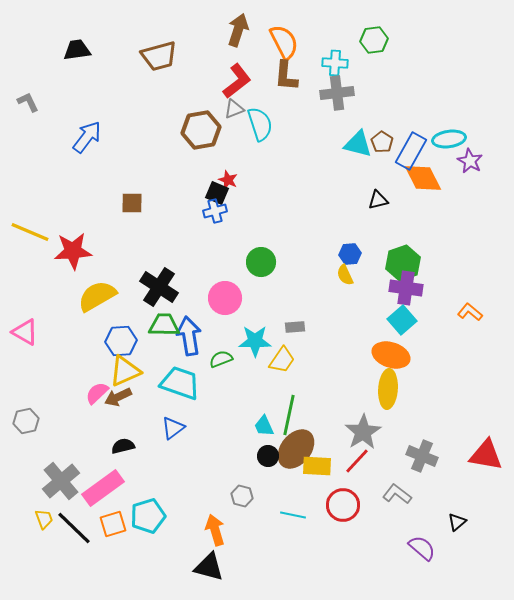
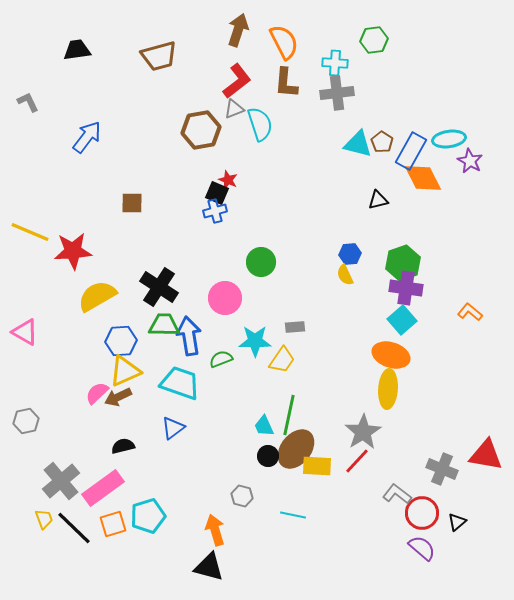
brown L-shape at (286, 76): moved 7 px down
gray cross at (422, 456): moved 20 px right, 13 px down
red circle at (343, 505): moved 79 px right, 8 px down
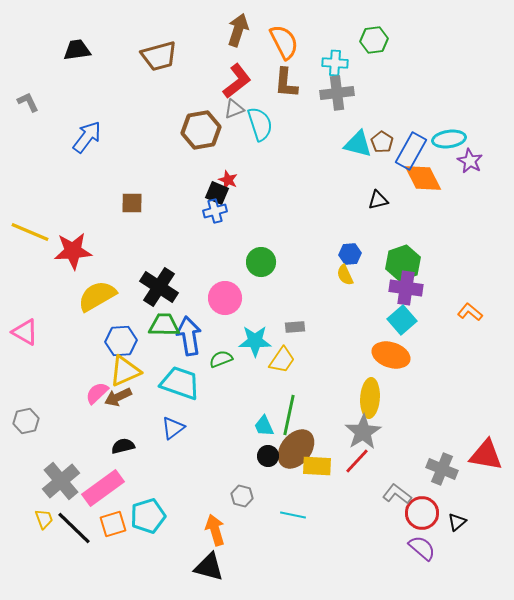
yellow ellipse at (388, 389): moved 18 px left, 9 px down
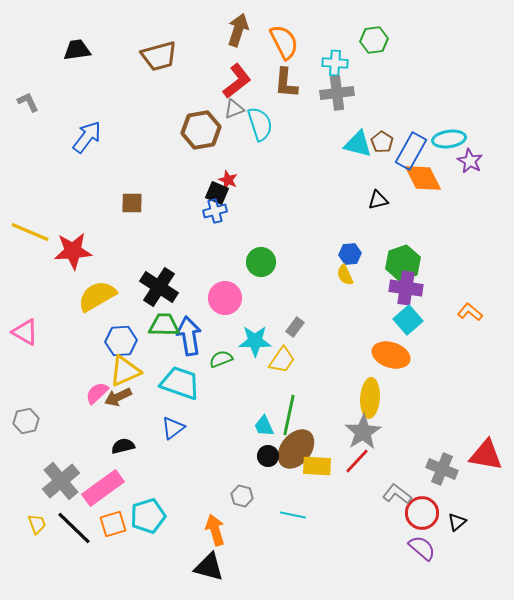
cyan square at (402, 320): moved 6 px right
gray rectangle at (295, 327): rotated 48 degrees counterclockwise
yellow trapezoid at (44, 519): moved 7 px left, 5 px down
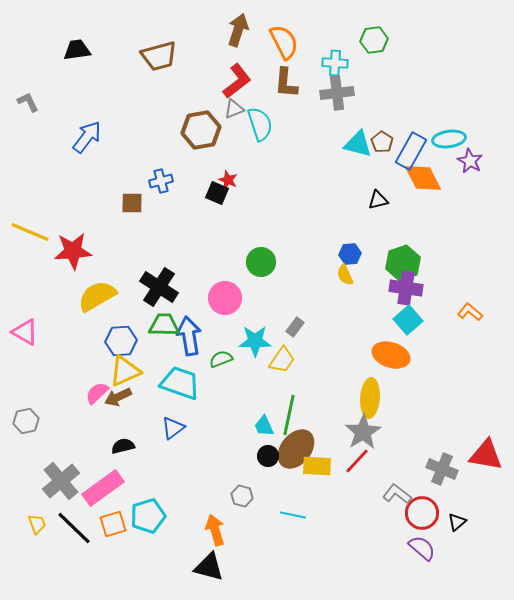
blue cross at (215, 211): moved 54 px left, 30 px up
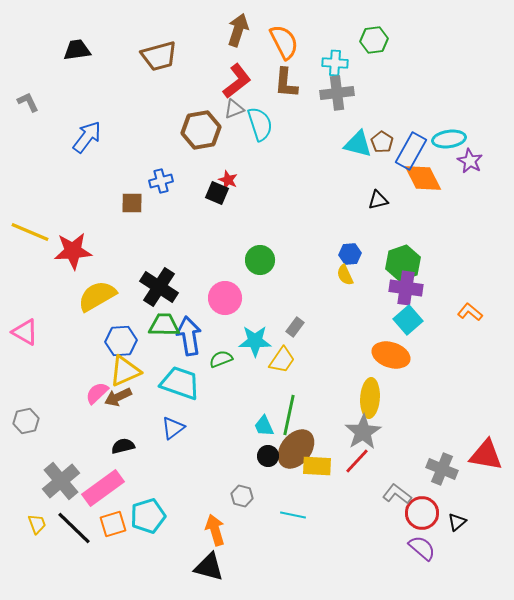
green circle at (261, 262): moved 1 px left, 2 px up
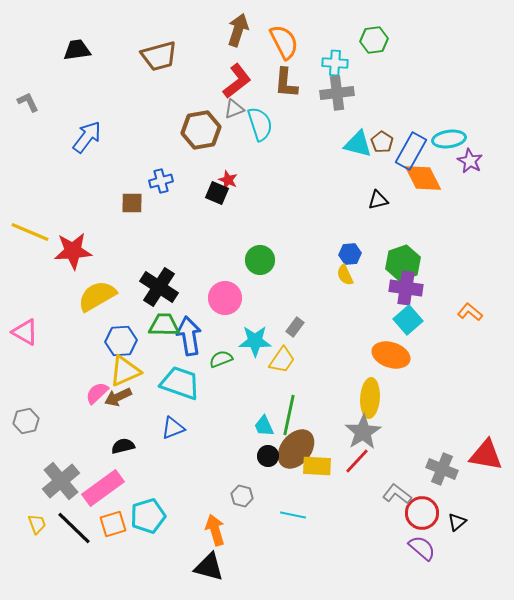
blue triangle at (173, 428): rotated 15 degrees clockwise
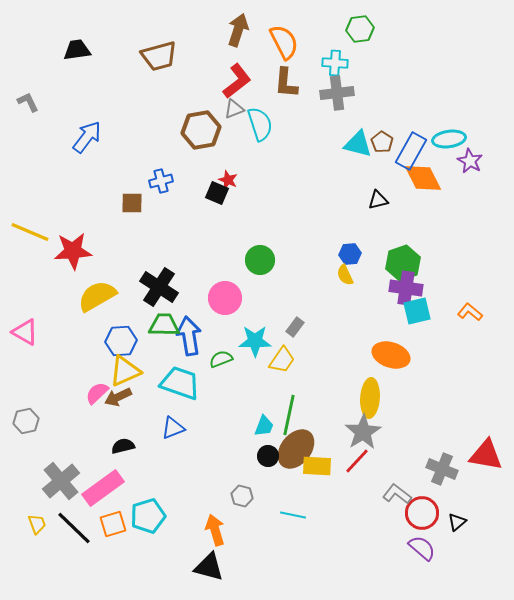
green hexagon at (374, 40): moved 14 px left, 11 px up
cyan square at (408, 320): moved 9 px right, 9 px up; rotated 28 degrees clockwise
cyan trapezoid at (264, 426): rotated 135 degrees counterclockwise
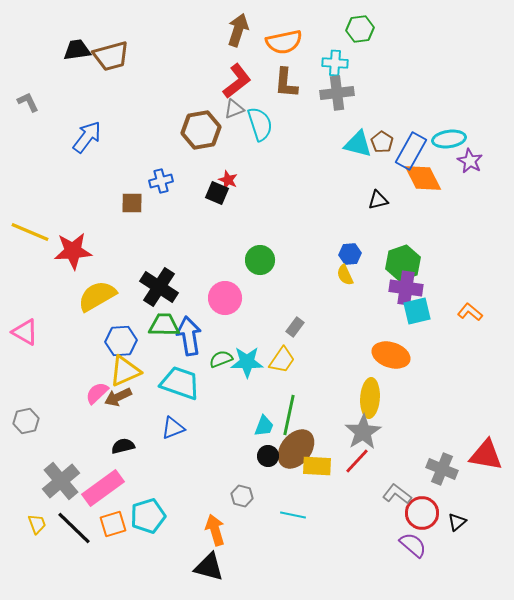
orange semicircle at (284, 42): rotated 105 degrees clockwise
brown trapezoid at (159, 56): moved 48 px left
cyan star at (255, 341): moved 8 px left, 21 px down
purple semicircle at (422, 548): moved 9 px left, 3 px up
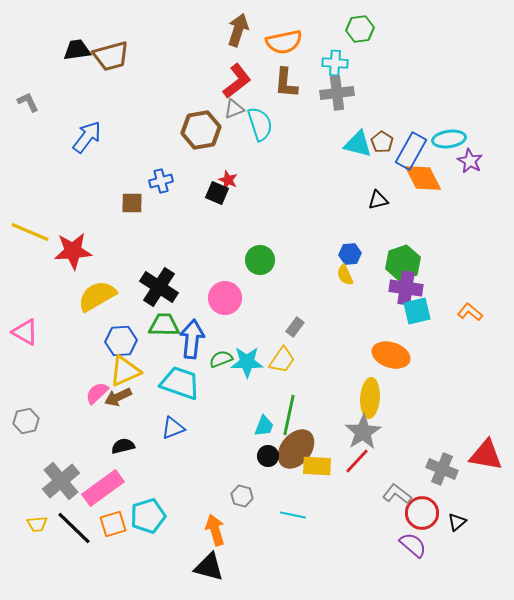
blue arrow at (189, 336): moved 3 px right, 3 px down; rotated 15 degrees clockwise
yellow trapezoid at (37, 524): rotated 105 degrees clockwise
